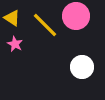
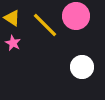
pink star: moved 2 px left, 1 px up
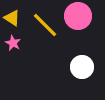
pink circle: moved 2 px right
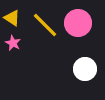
pink circle: moved 7 px down
white circle: moved 3 px right, 2 px down
